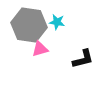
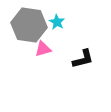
cyan star: rotated 21 degrees clockwise
pink triangle: moved 3 px right
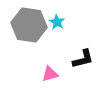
pink triangle: moved 7 px right, 25 px down
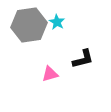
gray hexagon: rotated 16 degrees counterclockwise
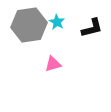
black L-shape: moved 9 px right, 31 px up
pink triangle: moved 3 px right, 10 px up
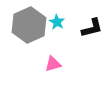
gray hexagon: rotated 16 degrees counterclockwise
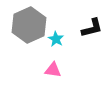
cyan star: moved 1 px left, 17 px down
pink triangle: moved 6 px down; rotated 24 degrees clockwise
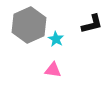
black L-shape: moved 4 px up
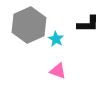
black L-shape: moved 4 px left; rotated 15 degrees clockwise
pink triangle: moved 5 px right, 1 px down; rotated 12 degrees clockwise
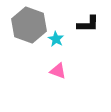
gray hexagon: rotated 16 degrees counterclockwise
